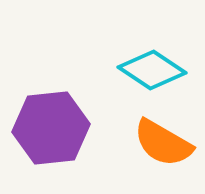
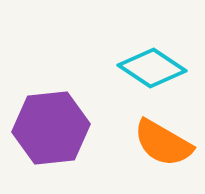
cyan diamond: moved 2 px up
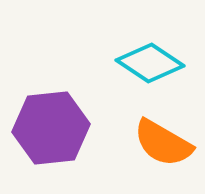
cyan diamond: moved 2 px left, 5 px up
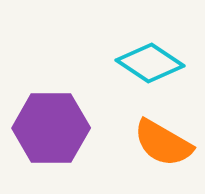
purple hexagon: rotated 6 degrees clockwise
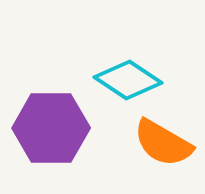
cyan diamond: moved 22 px left, 17 px down
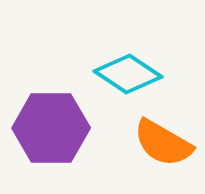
cyan diamond: moved 6 px up
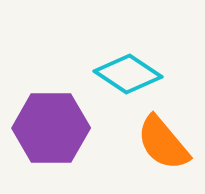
orange semicircle: rotated 20 degrees clockwise
